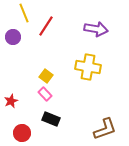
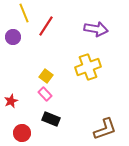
yellow cross: rotated 30 degrees counterclockwise
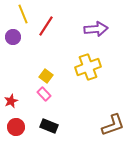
yellow line: moved 1 px left, 1 px down
purple arrow: rotated 15 degrees counterclockwise
pink rectangle: moved 1 px left
black rectangle: moved 2 px left, 7 px down
brown L-shape: moved 8 px right, 4 px up
red circle: moved 6 px left, 6 px up
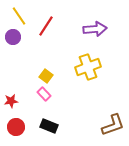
yellow line: moved 4 px left, 2 px down; rotated 12 degrees counterclockwise
purple arrow: moved 1 px left
red star: rotated 16 degrees clockwise
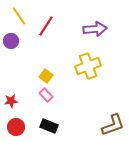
purple circle: moved 2 px left, 4 px down
yellow cross: moved 1 px up
pink rectangle: moved 2 px right, 1 px down
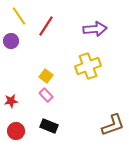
red circle: moved 4 px down
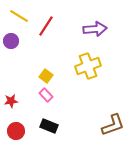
yellow line: rotated 24 degrees counterclockwise
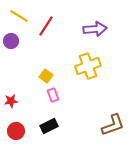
pink rectangle: moved 7 px right; rotated 24 degrees clockwise
black rectangle: rotated 48 degrees counterclockwise
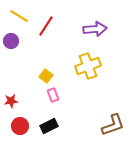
red circle: moved 4 px right, 5 px up
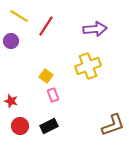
red star: rotated 24 degrees clockwise
